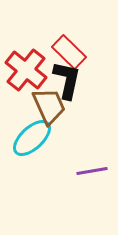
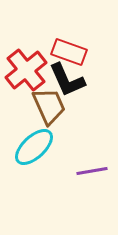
red rectangle: rotated 24 degrees counterclockwise
red cross: rotated 12 degrees clockwise
black L-shape: rotated 144 degrees clockwise
cyan ellipse: moved 2 px right, 9 px down
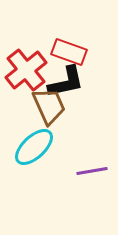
black L-shape: moved 1 px left, 2 px down; rotated 78 degrees counterclockwise
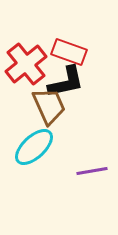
red cross: moved 6 px up
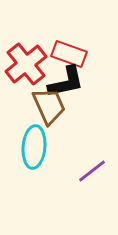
red rectangle: moved 2 px down
cyan ellipse: rotated 42 degrees counterclockwise
purple line: rotated 28 degrees counterclockwise
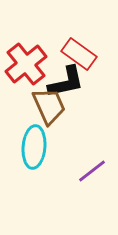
red rectangle: moved 10 px right; rotated 16 degrees clockwise
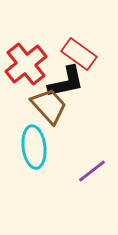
brown trapezoid: rotated 18 degrees counterclockwise
cyan ellipse: rotated 12 degrees counterclockwise
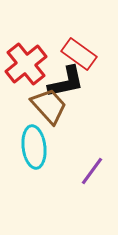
purple line: rotated 16 degrees counterclockwise
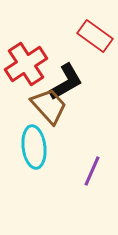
red rectangle: moved 16 px right, 18 px up
red cross: rotated 6 degrees clockwise
black L-shape: rotated 18 degrees counterclockwise
purple line: rotated 12 degrees counterclockwise
